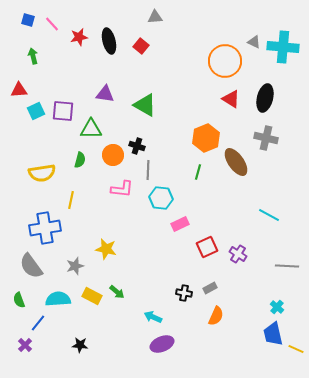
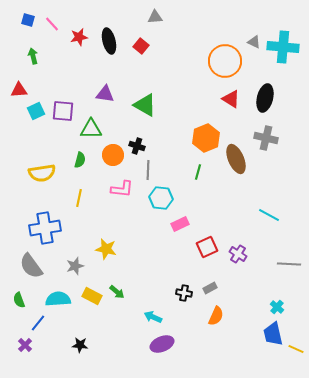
brown ellipse at (236, 162): moved 3 px up; rotated 12 degrees clockwise
yellow line at (71, 200): moved 8 px right, 2 px up
gray line at (287, 266): moved 2 px right, 2 px up
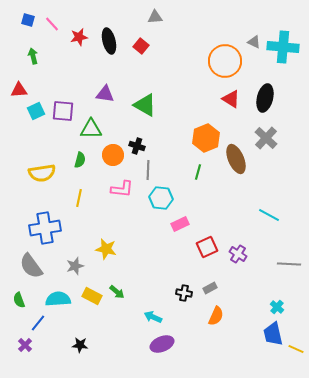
gray cross at (266, 138): rotated 30 degrees clockwise
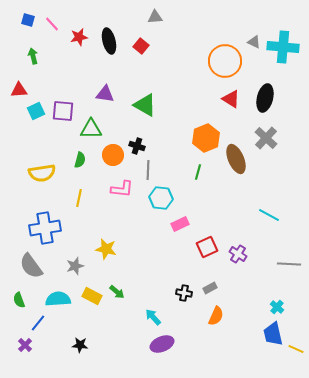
cyan arrow at (153, 317): rotated 24 degrees clockwise
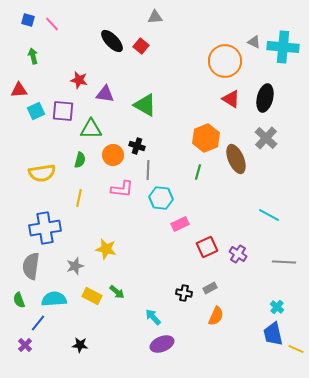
red star at (79, 37): moved 43 px down; rotated 24 degrees clockwise
black ellipse at (109, 41): moved 3 px right; rotated 30 degrees counterclockwise
gray line at (289, 264): moved 5 px left, 2 px up
gray semicircle at (31, 266): rotated 44 degrees clockwise
cyan semicircle at (58, 299): moved 4 px left
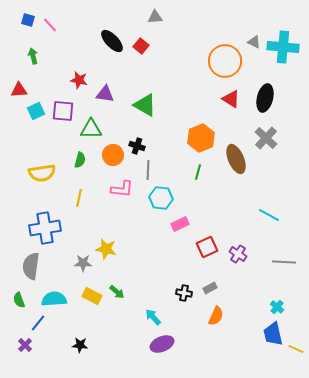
pink line at (52, 24): moved 2 px left, 1 px down
orange hexagon at (206, 138): moved 5 px left
gray star at (75, 266): moved 8 px right, 3 px up; rotated 18 degrees clockwise
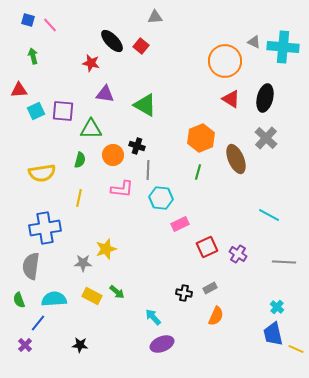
red star at (79, 80): moved 12 px right, 17 px up
yellow star at (106, 249): rotated 30 degrees counterclockwise
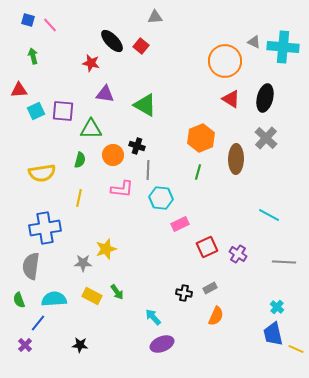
brown ellipse at (236, 159): rotated 24 degrees clockwise
green arrow at (117, 292): rotated 14 degrees clockwise
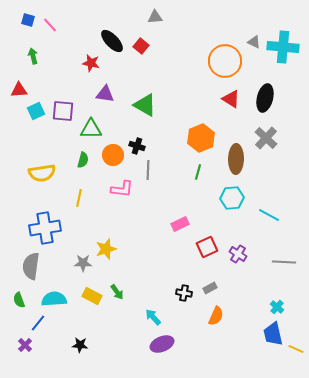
green semicircle at (80, 160): moved 3 px right
cyan hexagon at (161, 198): moved 71 px right; rotated 10 degrees counterclockwise
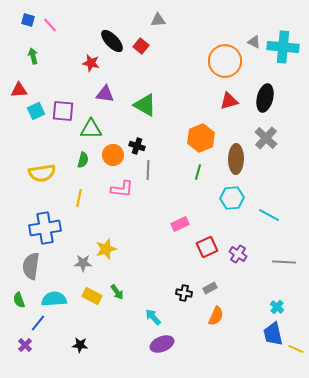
gray triangle at (155, 17): moved 3 px right, 3 px down
red triangle at (231, 99): moved 2 px left, 2 px down; rotated 48 degrees counterclockwise
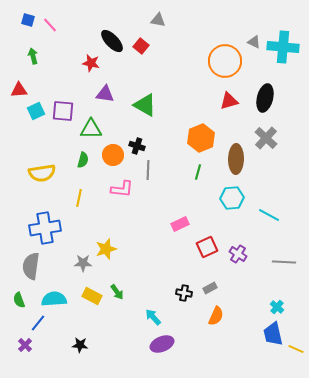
gray triangle at (158, 20): rotated 14 degrees clockwise
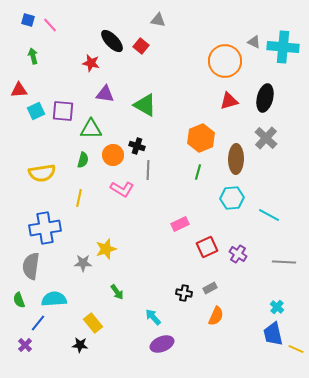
pink L-shape at (122, 189): rotated 25 degrees clockwise
yellow rectangle at (92, 296): moved 1 px right, 27 px down; rotated 24 degrees clockwise
